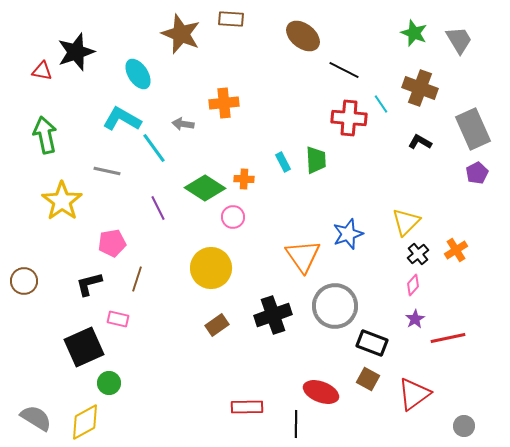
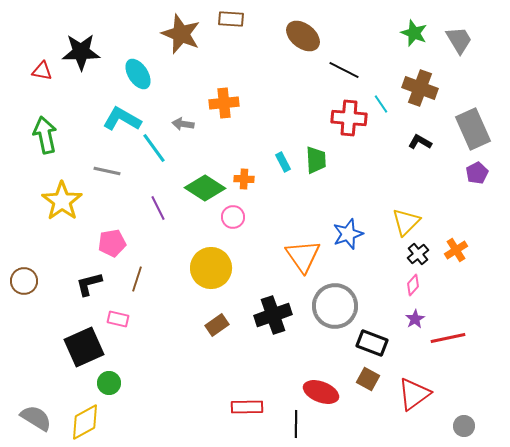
black star at (76, 52): moved 5 px right; rotated 18 degrees clockwise
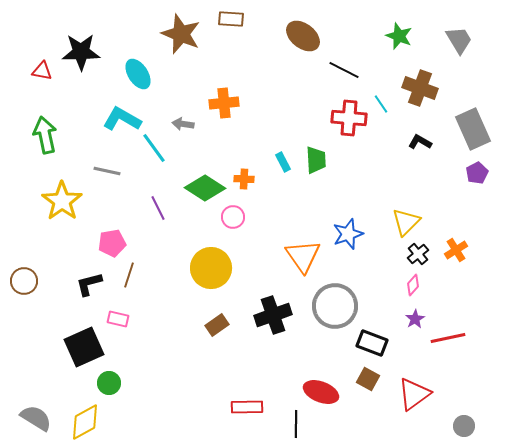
green star at (414, 33): moved 15 px left, 3 px down
brown line at (137, 279): moved 8 px left, 4 px up
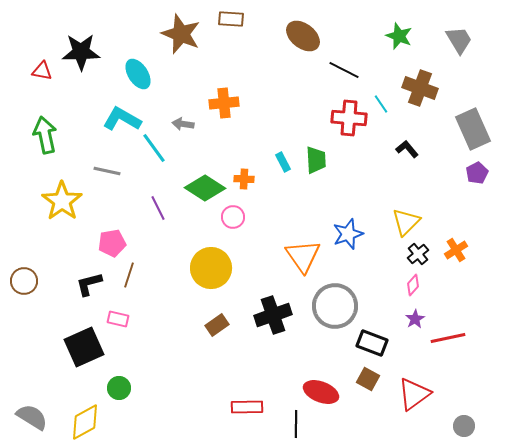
black L-shape at (420, 142): moved 13 px left, 7 px down; rotated 20 degrees clockwise
green circle at (109, 383): moved 10 px right, 5 px down
gray semicircle at (36, 418): moved 4 px left, 1 px up
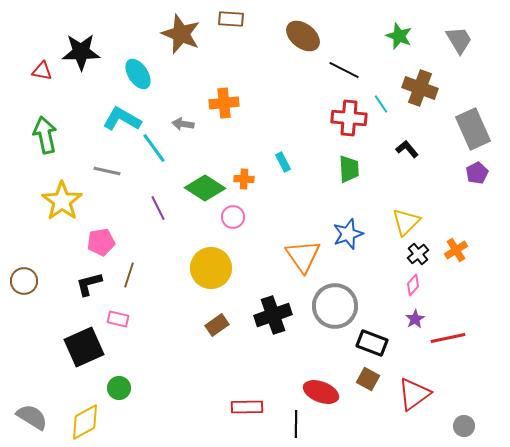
green trapezoid at (316, 160): moved 33 px right, 9 px down
pink pentagon at (112, 243): moved 11 px left, 1 px up
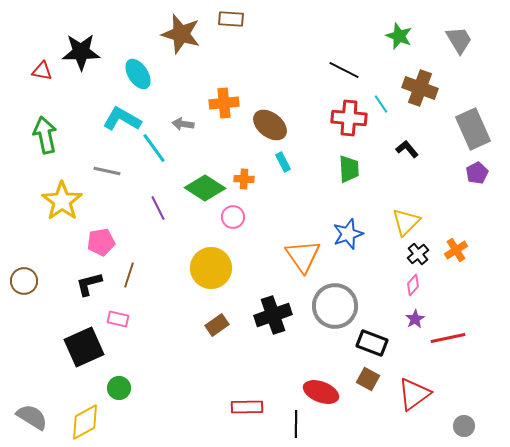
brown star at (181, 34): rotated 6 degrees counterclockwise
brown ellipse at (303, 36): moved 33 px left, 89 px down
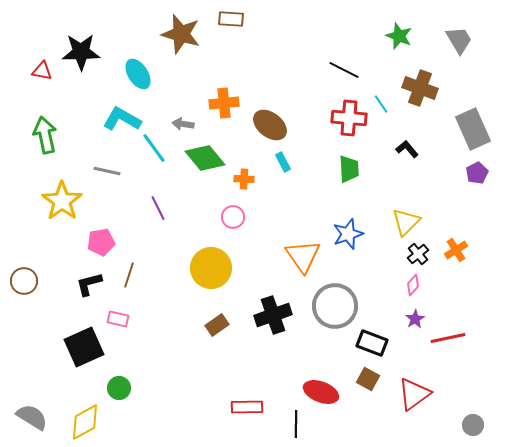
green diamond at (205, 188): moved 30 px up; rotated 18 degrees clockwise
gray circle at (464, 426): moved 9 px right, 1 px up
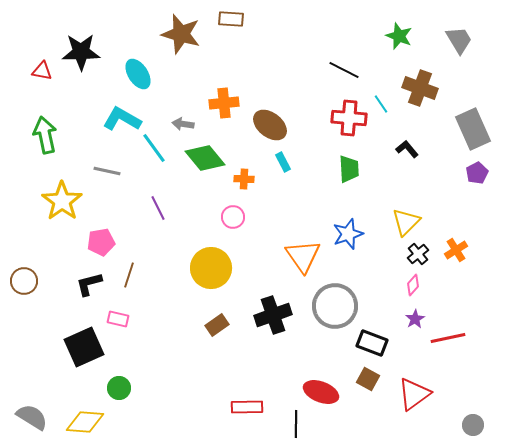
yellow diamond at (85, 422): rotated 33 degrees clockwise
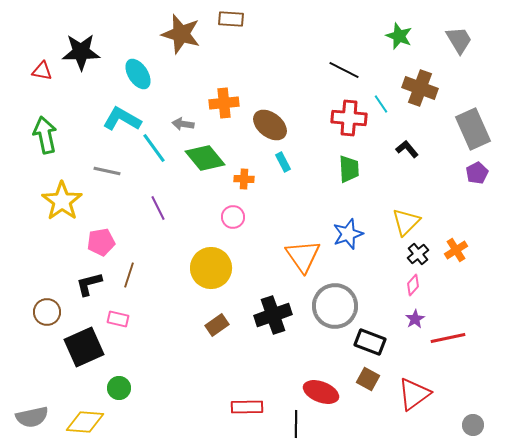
brown circle at (24, 281): moved 23 px right, 31 px down
black rectangle at (372, 343): moved 2 px left, 1 px up
gray semicircle at (32, 417): rotated 136 degrees clockwise
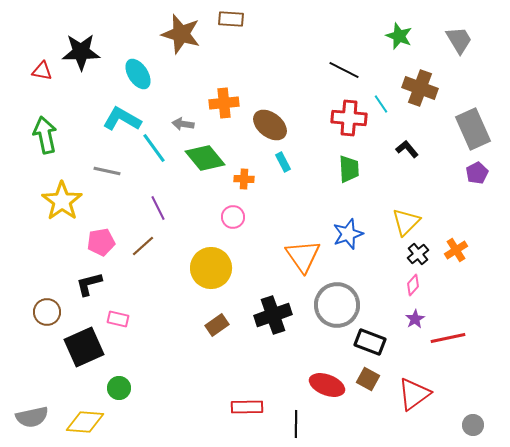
brown line at (129, 275): moved 14 px right, 29 px up; rotated 30 degrees clockwise
gray circle at (335, 306): moved 2 px right, 1 px up
red ellipse at (321, 392): moved 6 px right, 7 px up
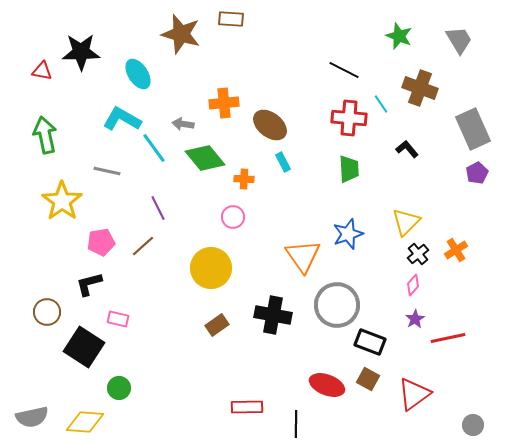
black cross at (273, 315): rotated 30 degrees clockwise
black square at (84, 347): rotated 33 degrees counterclockwise
